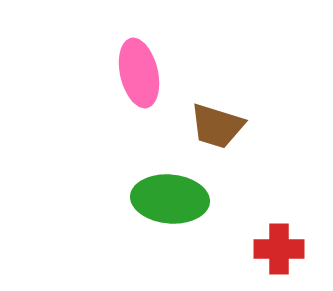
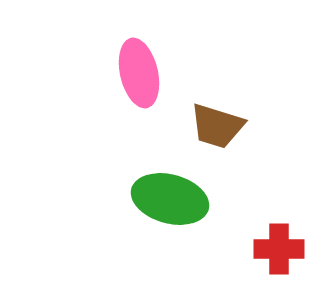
green ellipse: rotated 10 degrees clockwise
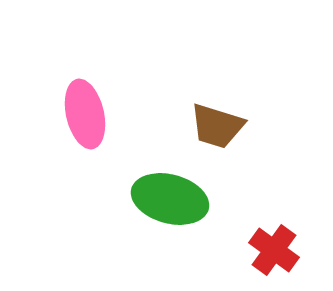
pink ellipse: moved 54 px left, 41 px down
red cross: moved 5 px left, 1 px down; rotated 36 degrees clockwise
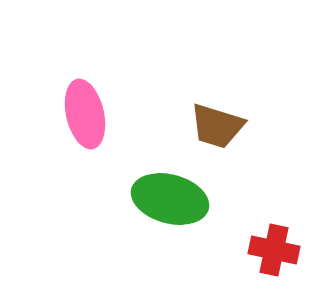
red cross: rotated 24 degrees counterclockwise
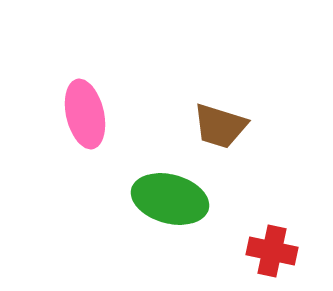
brown trapezoid: moved 3 px right
red cross: moved 2 px left, 1 px down
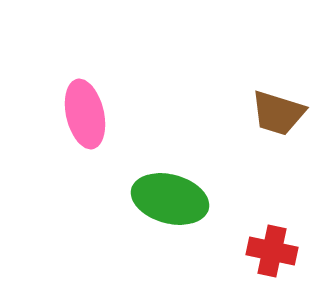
brown trapezoid: moved 58 px right, 13 px up
